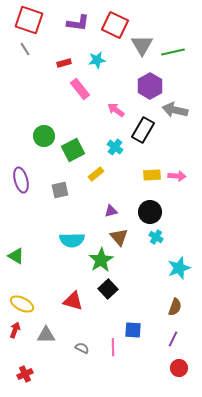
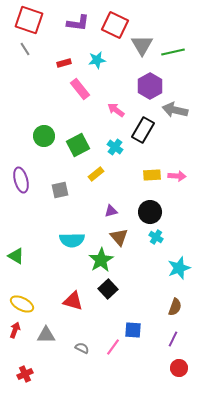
green square at (73, 150): moved 5 px right, 5 px up
pink line at (113, 347): rotated 36 degrees clockwise
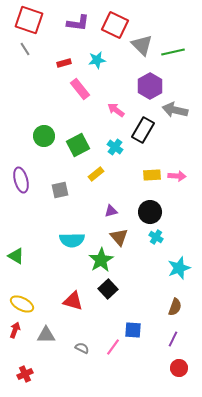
gray triangle at (142, 45): rotated 15 degrees counterclockwise
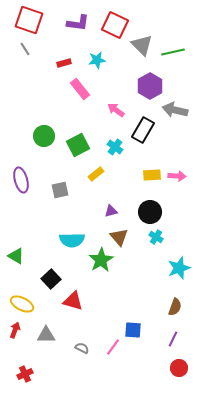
black square at (108, 289): moved 57 px left, 10 px up
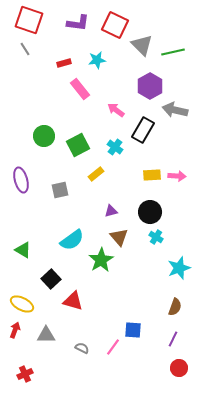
cyan semicircle at (72, 240): rotated 35 degrees counterclockwise
green triangle at (16, 256): moved 7 px right, 6 px up
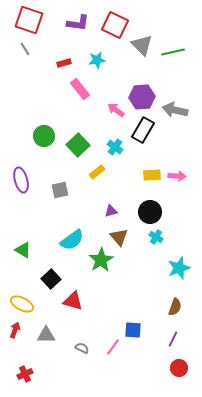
purple hexagon at (150, 86): moved 8 px left, 11 px down; rotated 25 degrees clockwise
green square at (78, 145): rotated 15 degrees counterclockwise
yellow rectangle at (96, 174): moved 1 px right, 2 px up
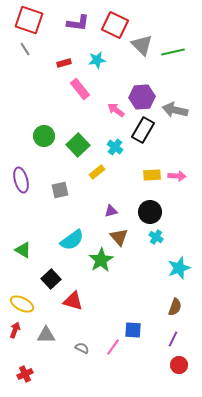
red circle at (179, 368): moved 3 px up
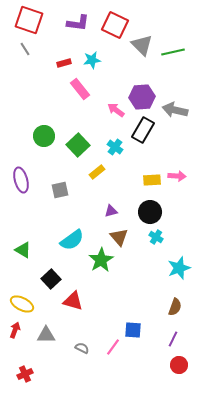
cyan star at (97, 60): moved 5 px left
yellow rectangle at (152, 175): moved 5 px down
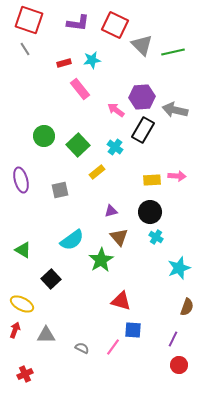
red triangle at (73, 301): moved 48 px right
brown semicircle at (175, 307): moved 12 px right
